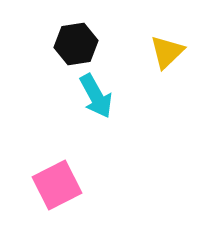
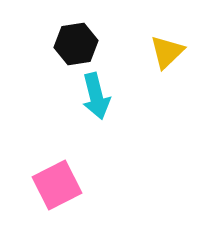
cyan arrow: rotated 15 degrees clockwise
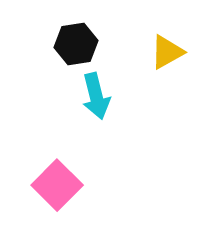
yellow triangle: rotated 15 degrees clockwise
pink square: rotated 18 degrees counterclockwise
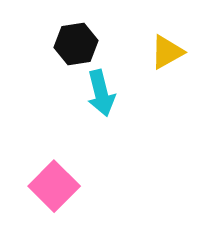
cyan arrow: moved 5 px right, 3 px up
pink square: moved 3 px left, 1 px down
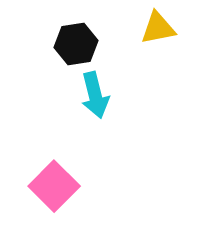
yellow triangle: moved 9 px left, 24 px up; rotated 18 degrees clockwise
cyan arrow: moved 6 px left, 2 px down
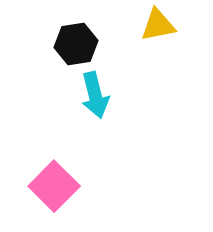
yellow triangle: moved 3 px up
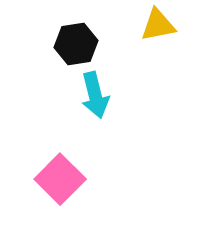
pink square: moved 6 px right, 7 px up
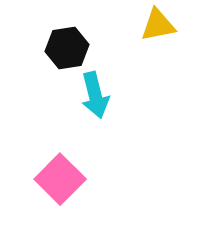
black hexagon: moved 9 px left, 4 px down
